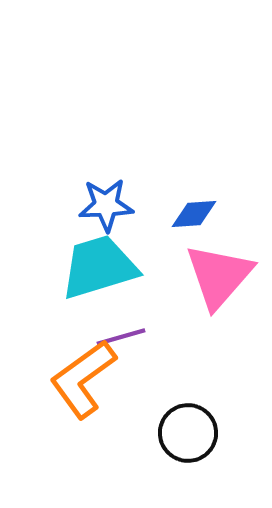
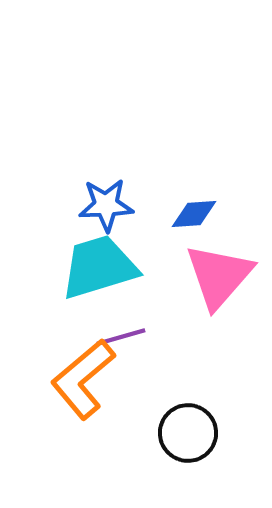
orange L-shape: rotated 4 degrees counterclockwise
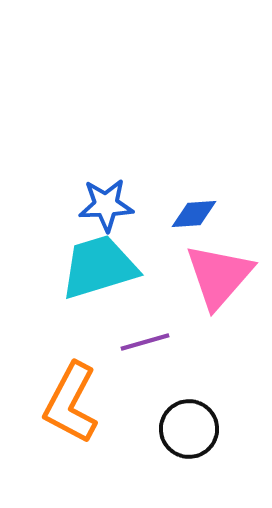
purple line: moved 24 px right, 5 px down
orange L-shape: moved 12 px left, 24 px down; rotated 22 degrees counterclockwise
black circle: moved 1 px right, 4 px up
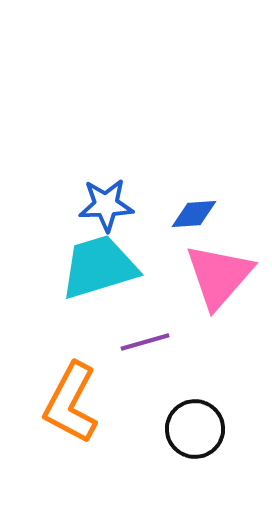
black circle: moved 6 px right
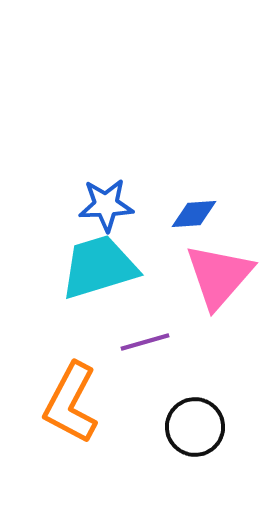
black circle: moved 2 px up
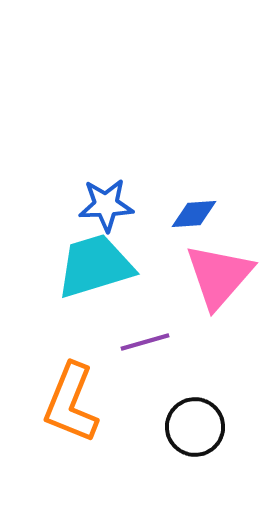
cyan trapezoid: moved 4 px left, 1 px up
orange L-shape: rotated 6 degrees counterclockwise
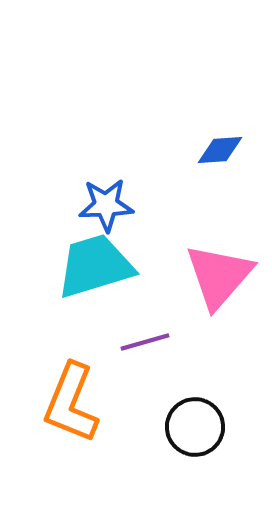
blue diamond: moved 26 px right, 64 px up
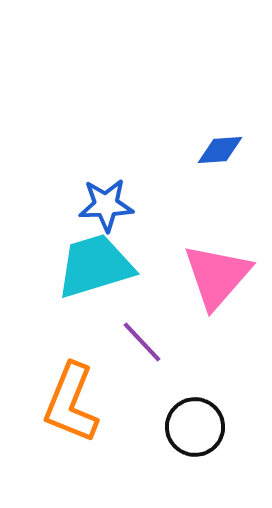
pink triangle: moved 2 px left
purple line: moved 3 px left; rotated 63 degrees clockwise
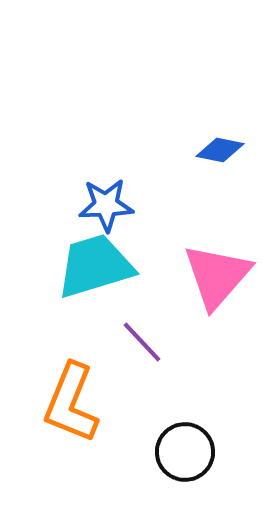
blue diamond: rotated 15 degrees clockwise
black circle: moved 10 px left, 25 px down
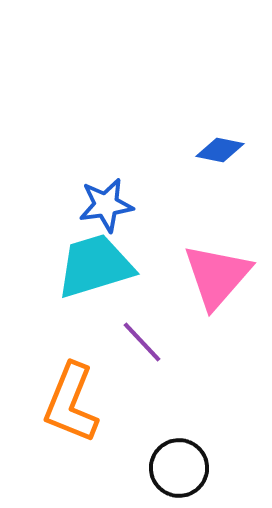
blue star: rotated 6 degrees counterclockwise
black circle: moved 6 px left, 16 px down
